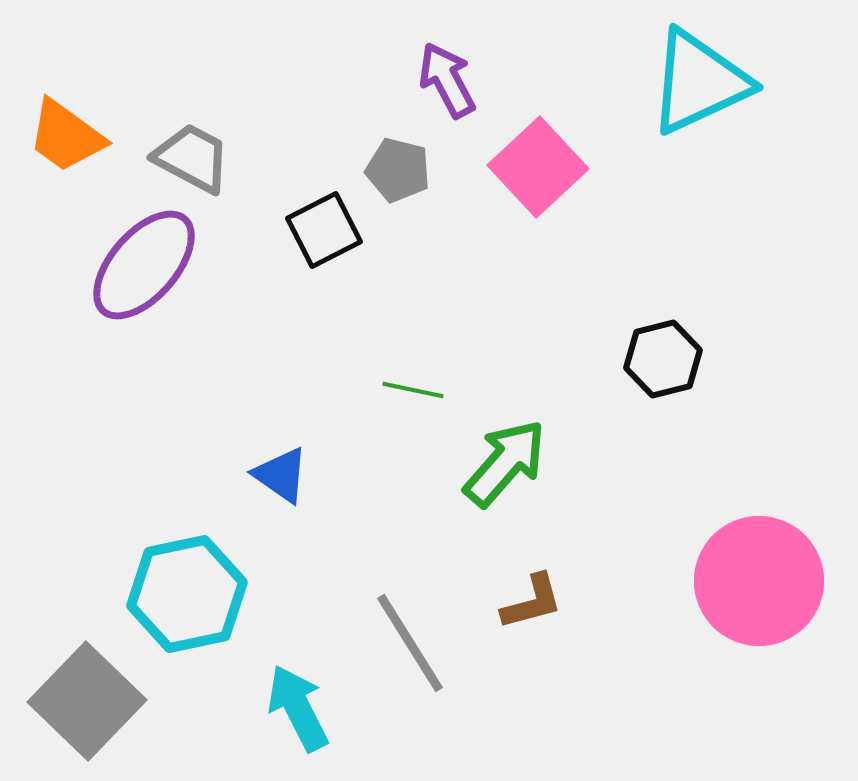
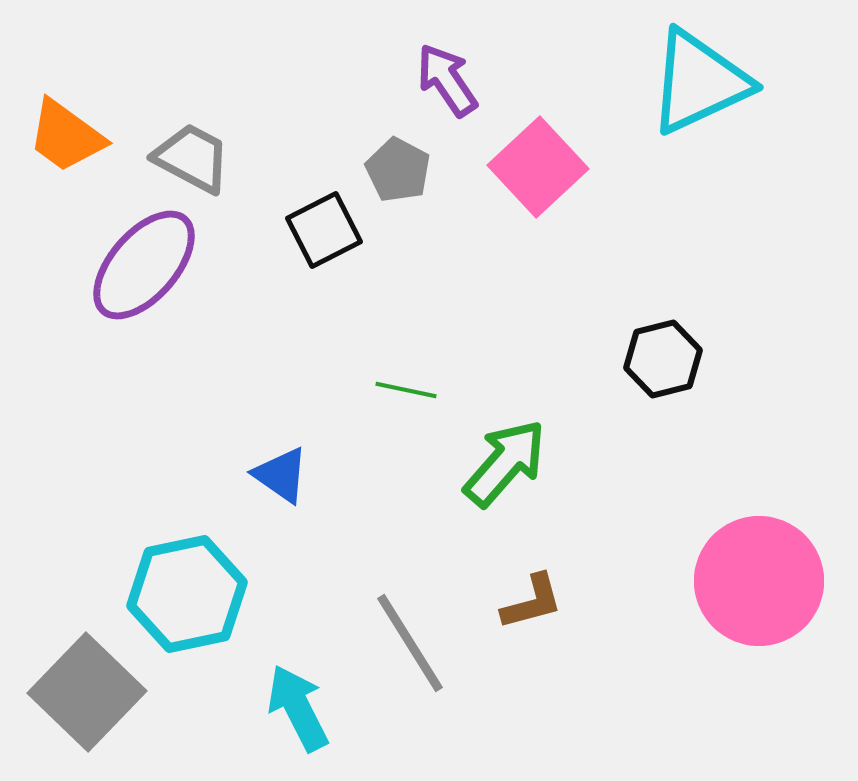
purple arrow: rotated 6 degrees counterclockwise
gray pentagon: rotated 14 degrees clockwise
green line: moved 7 px left
gray square: moved 9 px up
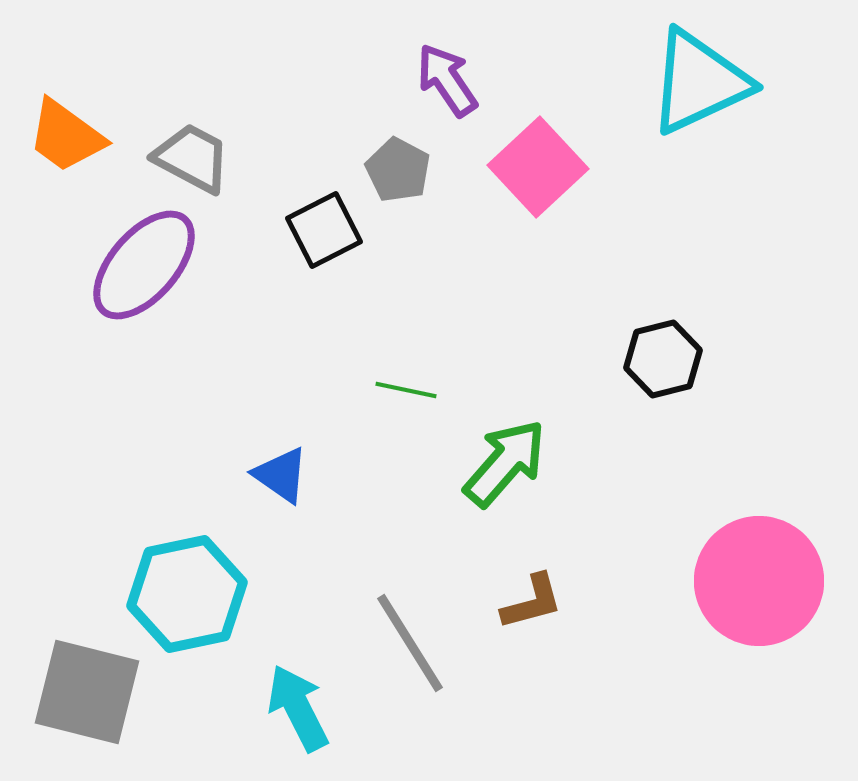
gray square: rotated 30 degrees counterclockwise
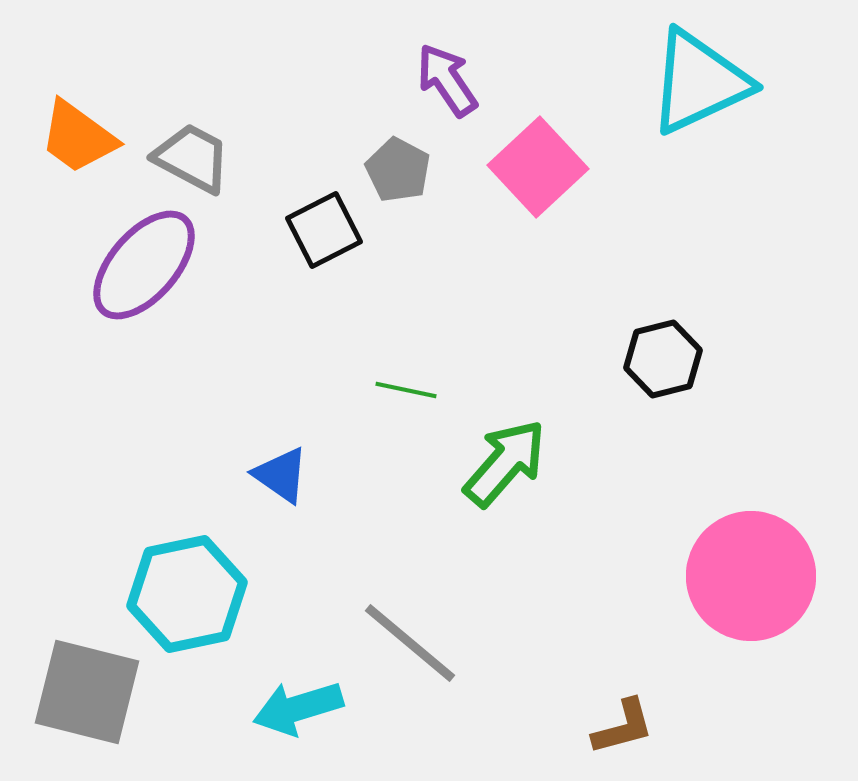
orange trapezoid: moved 12 px right, 1 px down
pink circle: moved 8 px left, 5 px up
brown L-shape: moved 91 px right, 125 px down
gray line: rotated 18 degrees counterclockwise
cyan arrow: rotated 80 degrees counterclockwise
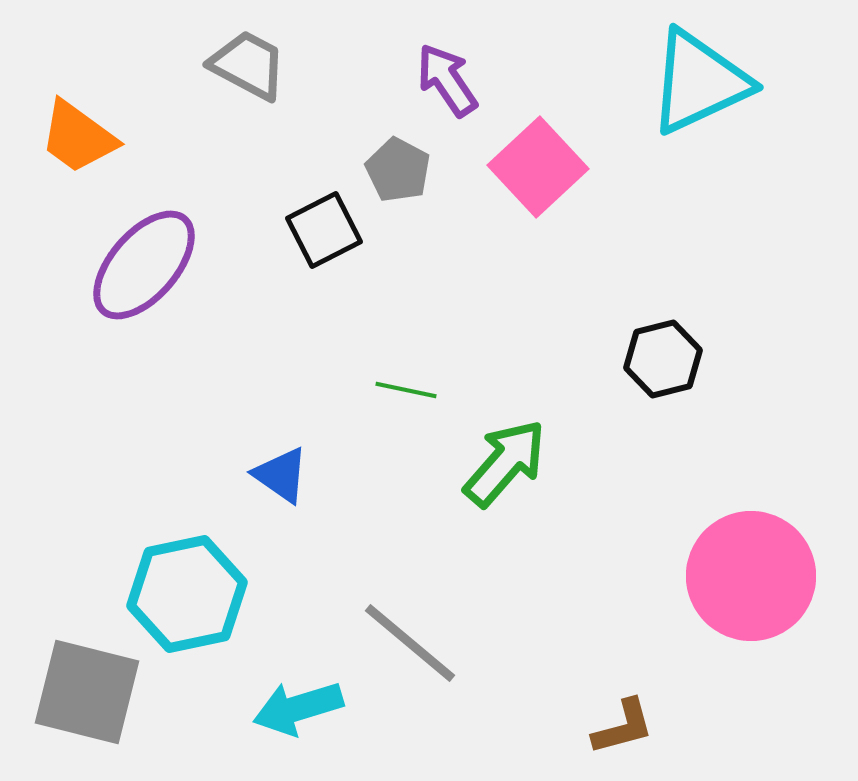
gray trapezoid: moved 56 px right, 93 px up
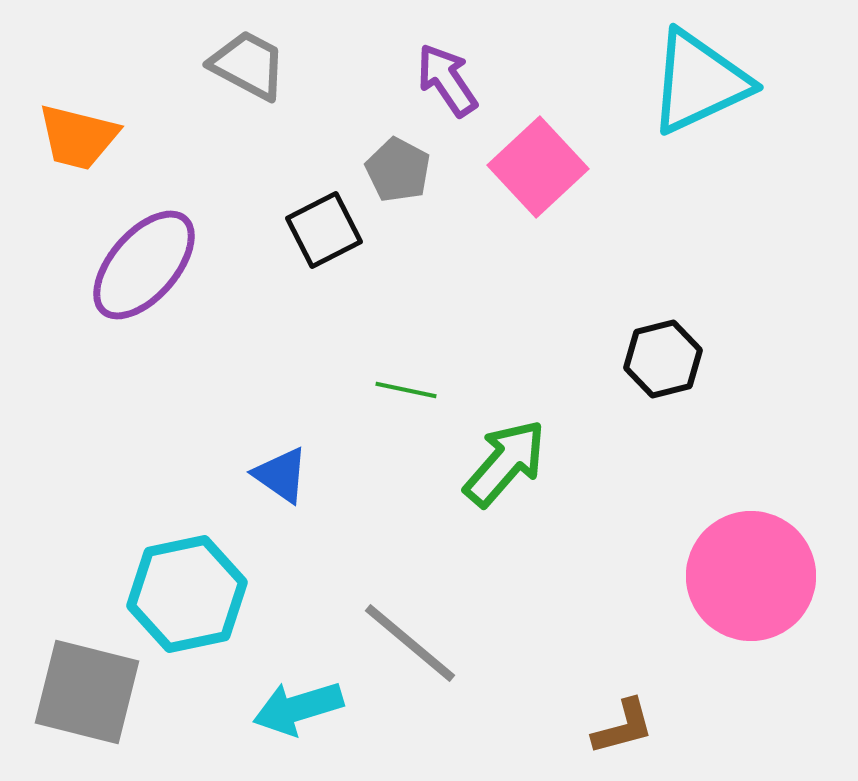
orange trapezoid: rotated 22 degrees counterclockwise
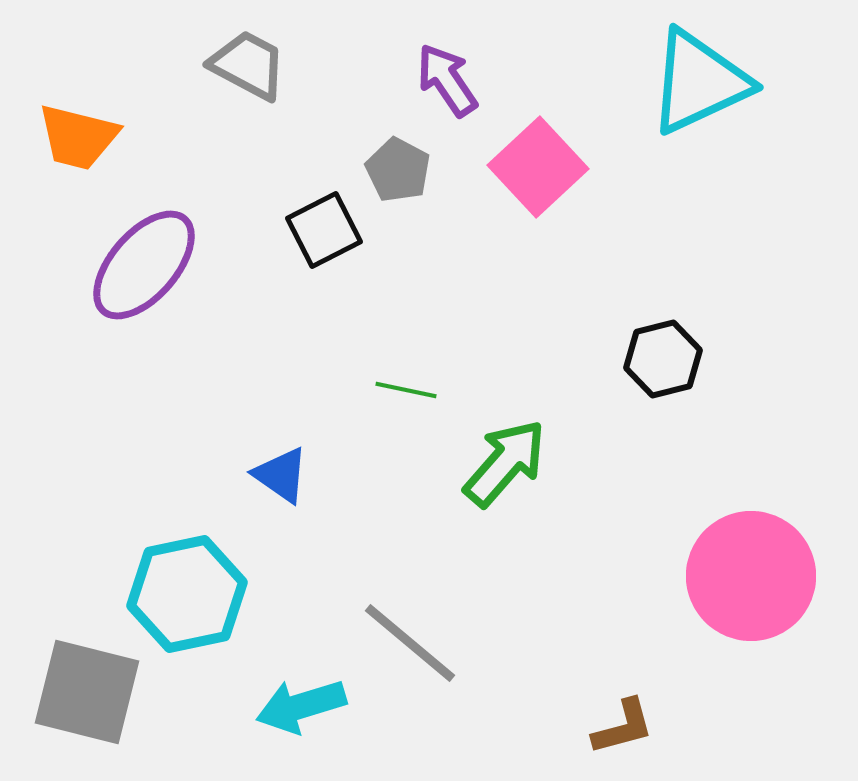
cyan arrow: moved 3 px right, 2 px up
